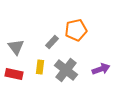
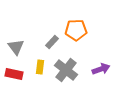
orange pentagon: rotated 10 degrees clockwise
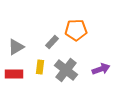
gray triangle: rotated 36 degrees clockwise
red rectangle: rotated 12 degrees counterclockwise
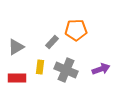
gray cross: rotated 15 degrees counterclockwise
red rectangle: moved 3 px right, 4 px down
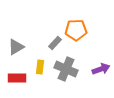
gray rectangle: moved 3 px right, 1 px down
gray cross: moved 1 px up
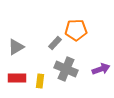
yellow rectangle: moved 14 px down
